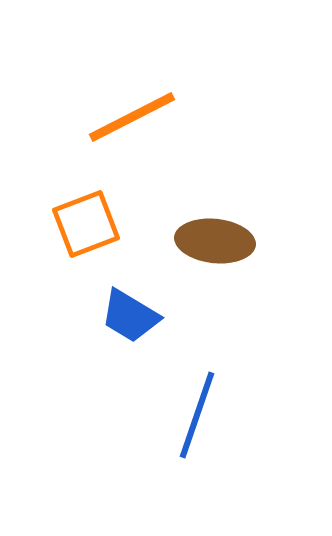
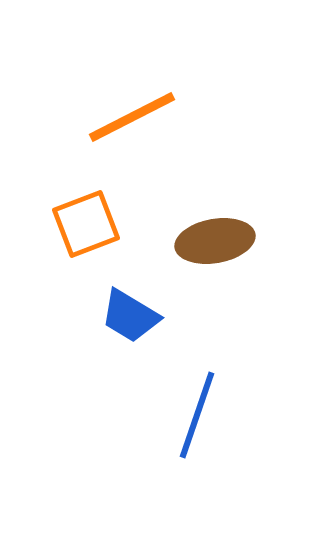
brown ellipse: rotated 16 degrees counterclockwise
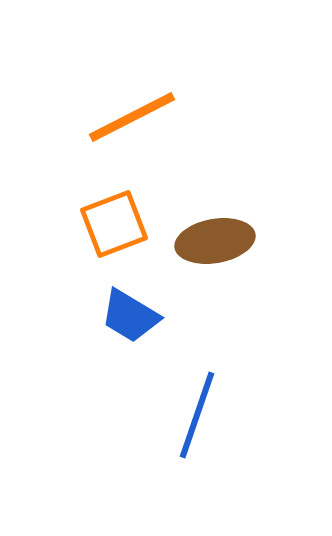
orange square: moved 28 px right
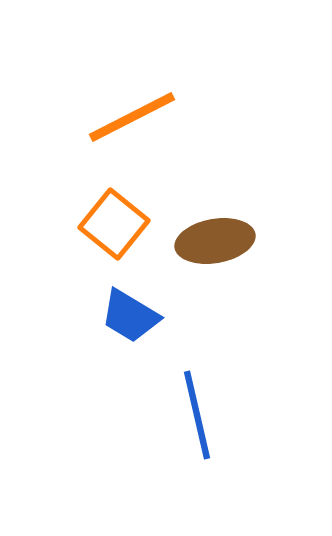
orange square: rotated 30 degrees counterclockwise
blue line: rotated 32 degrees counterclockwise
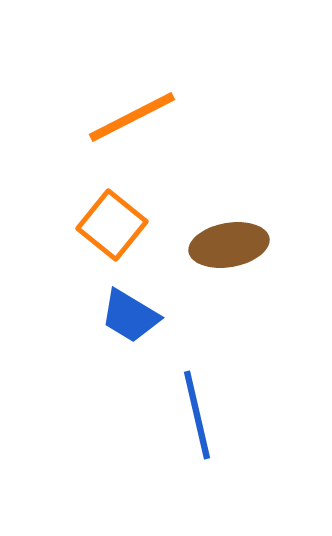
orange square: moved 2 px left, 1 px down
brown ellipse: moved 14 px right, 4 px down
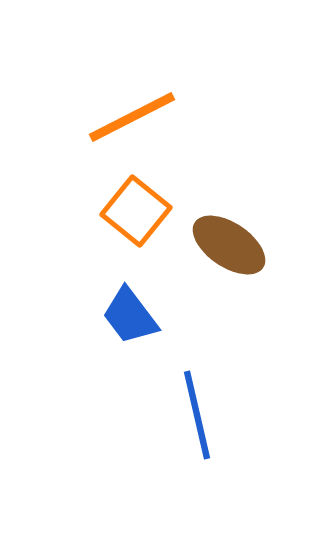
orange square: moved 24 px right, 14 px up
brown ellipse: rotated 44 degrees clockwise
blue trapezoid: rotated 22 degrees clockwise
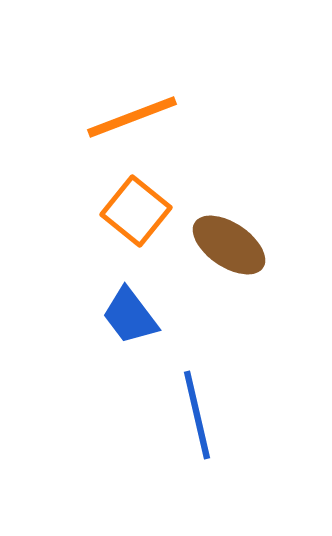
orange line: rotated 6 degrees clockwise
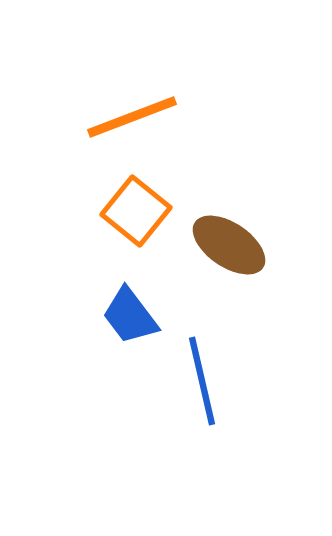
blue line: moved 5 px right, 34 px up
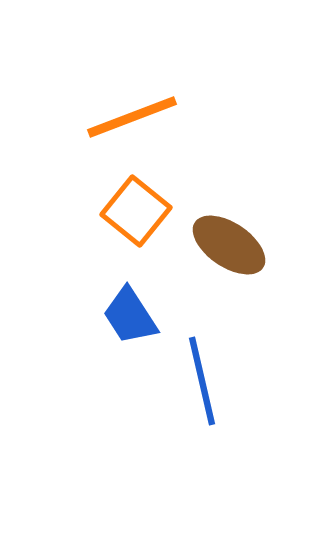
blue trapezoid: rotated 4 degrees clockwise
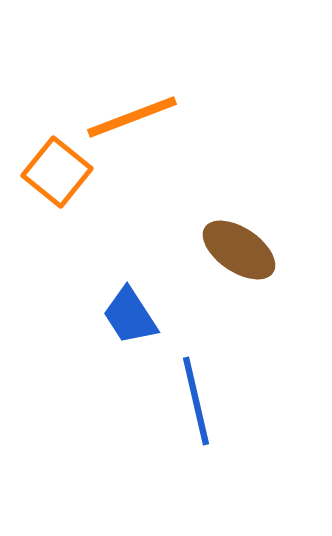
orange square: moved 79 px left, 39 px up
brown ellipse: moved 10 px right, 5 px down
blue line: moved 6 px left, 20 px down
